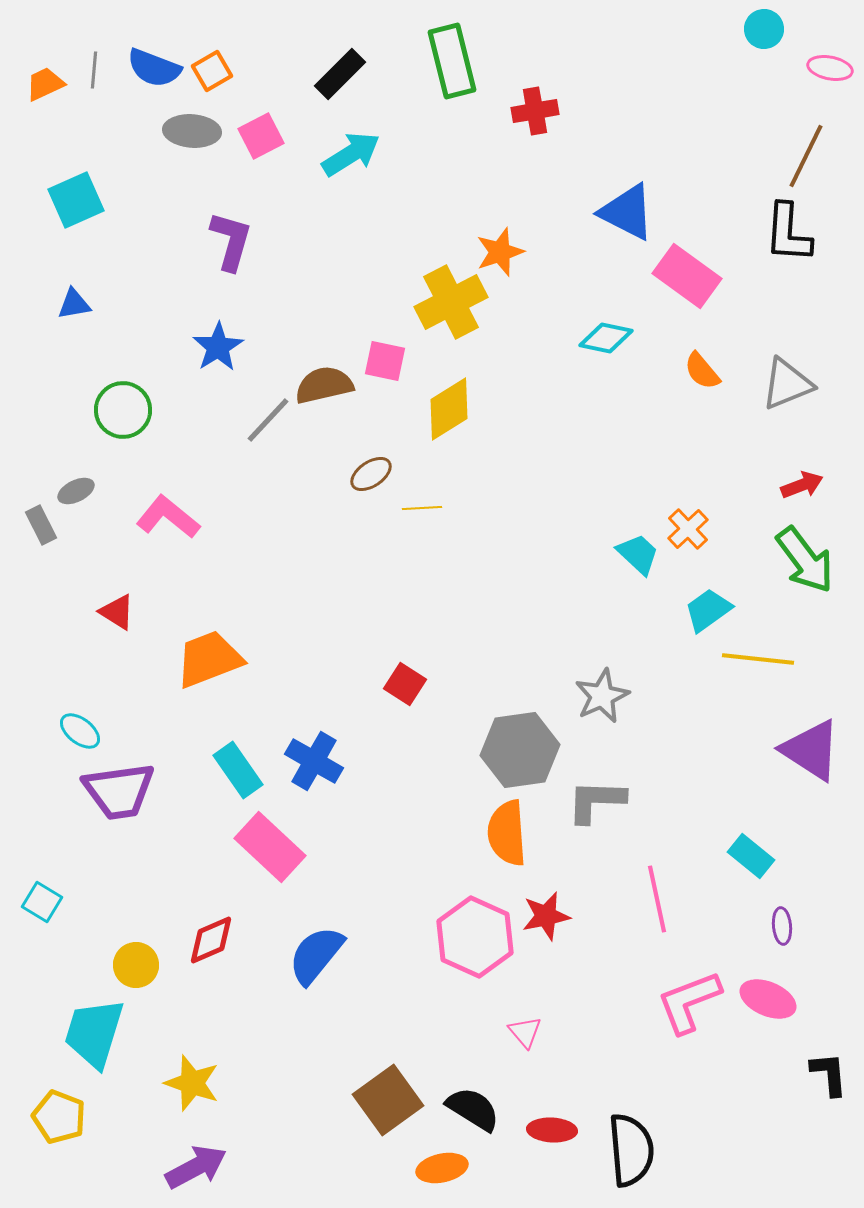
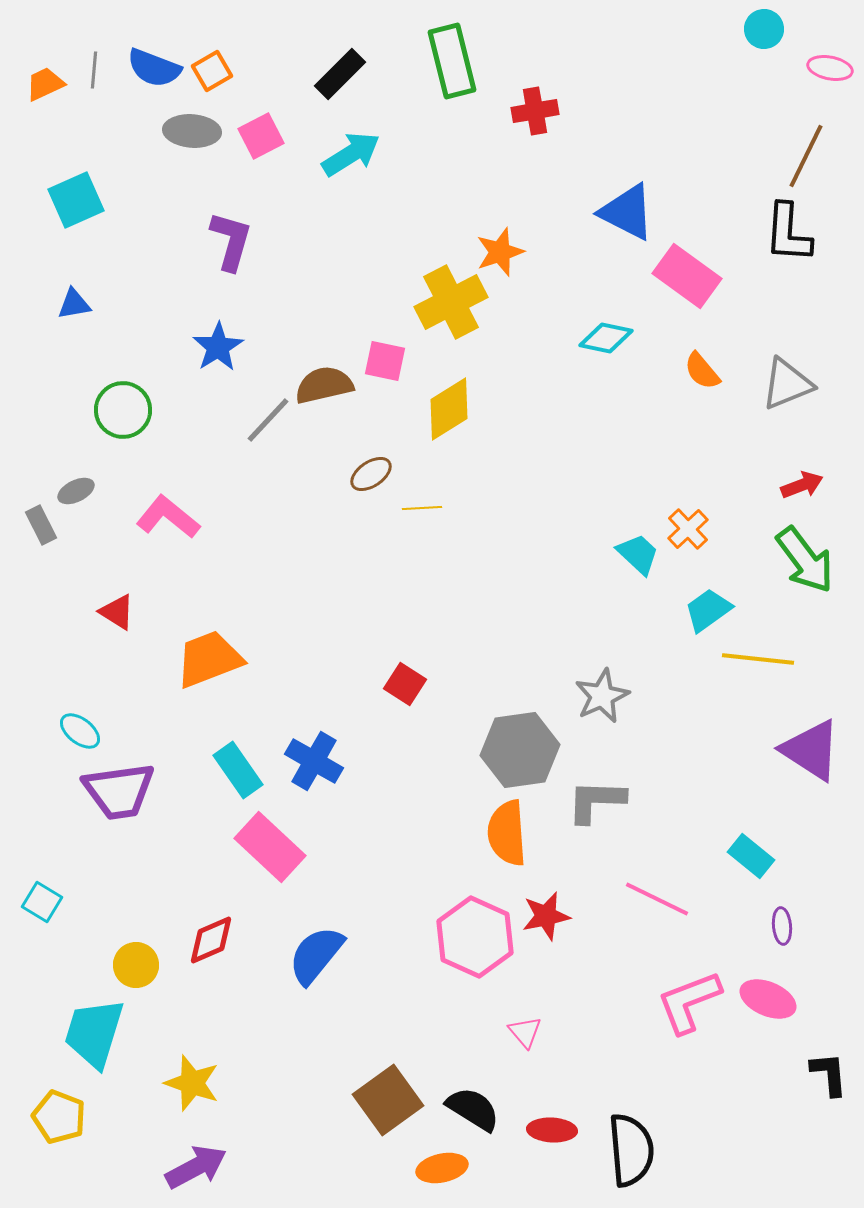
pink line at (657, 899): rotated 52 degrees counterclockwise
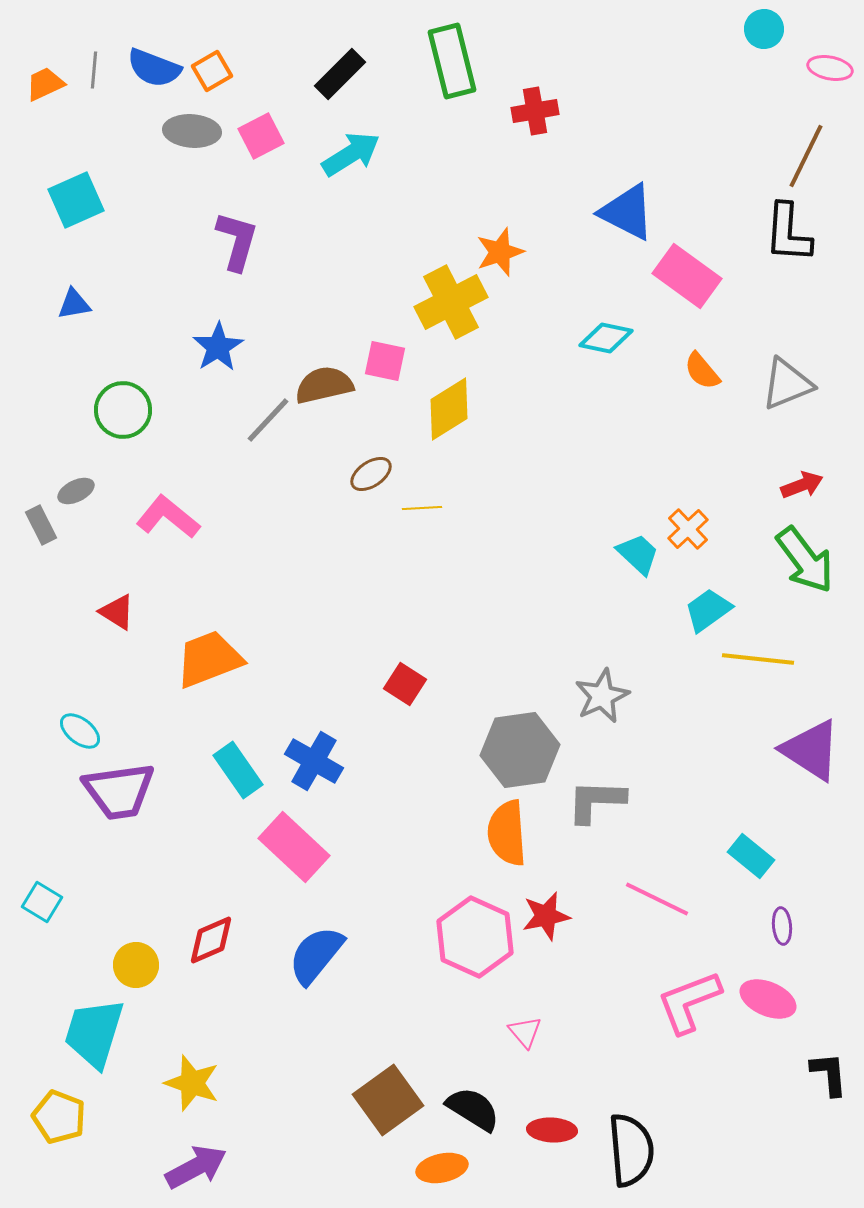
purple L-shape at (231, 241): moved 6 px right
pink rectangle at (270, 847): moved 24 px right
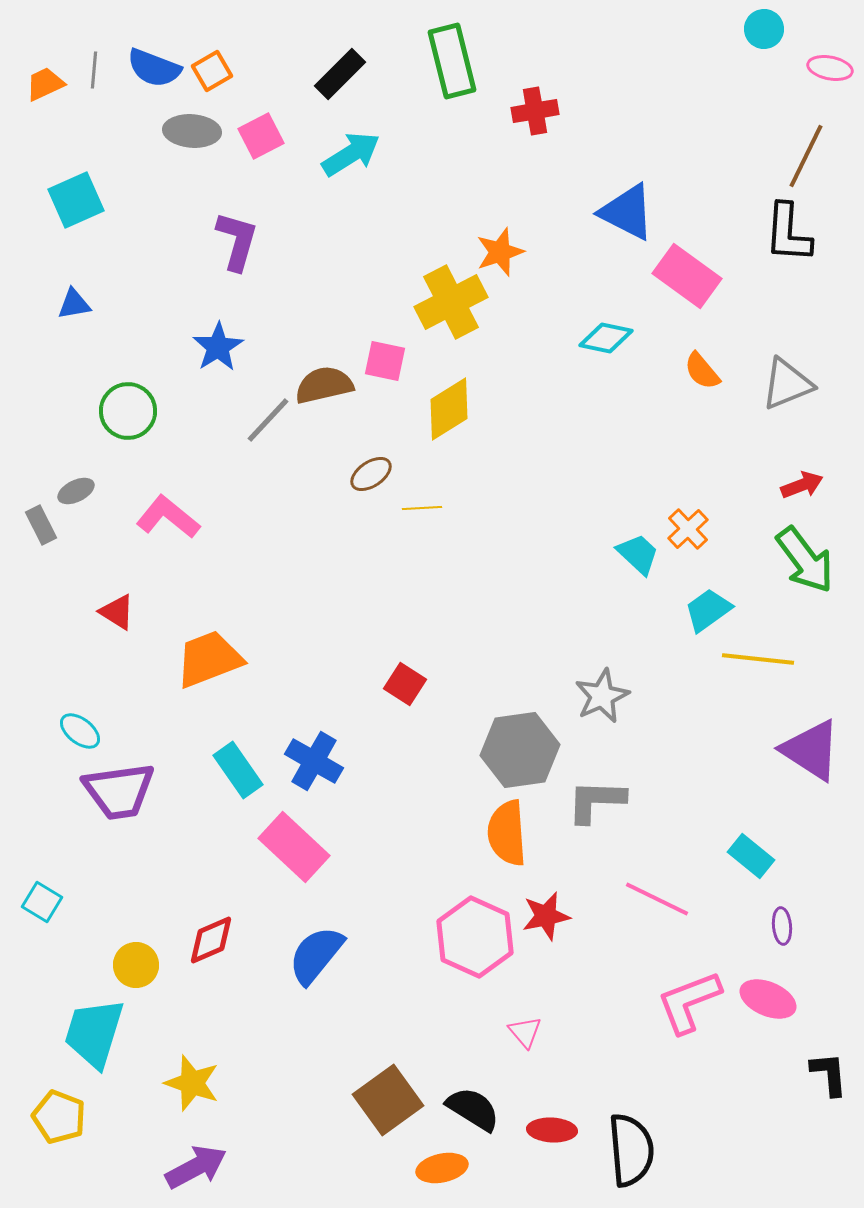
green circle at (123, 410): moved 5 px right, 1 px down
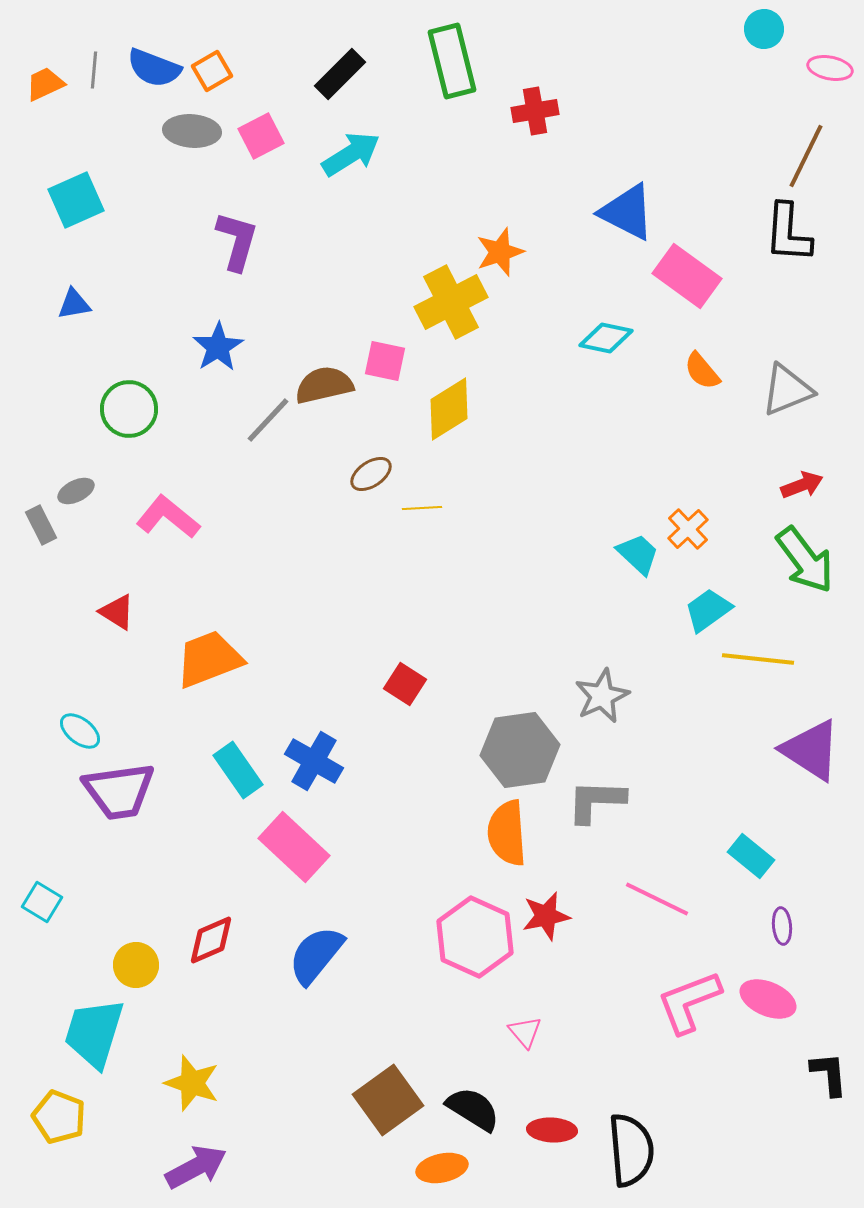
gray triangle at (787, 384): moved 6 px down
green circle at (128, 411): moved 1 px right, 2 px up
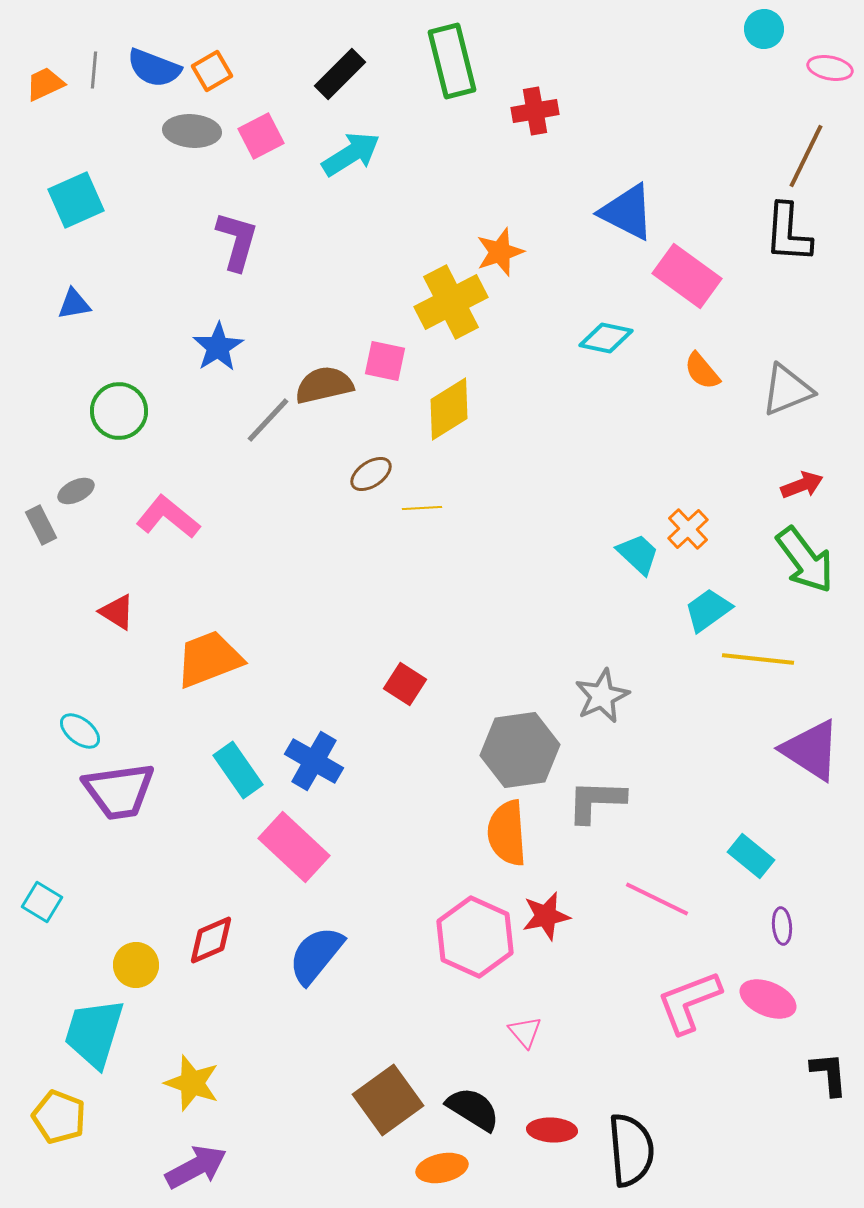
green circle at (129, 409): moved 10 px left, 2 px down
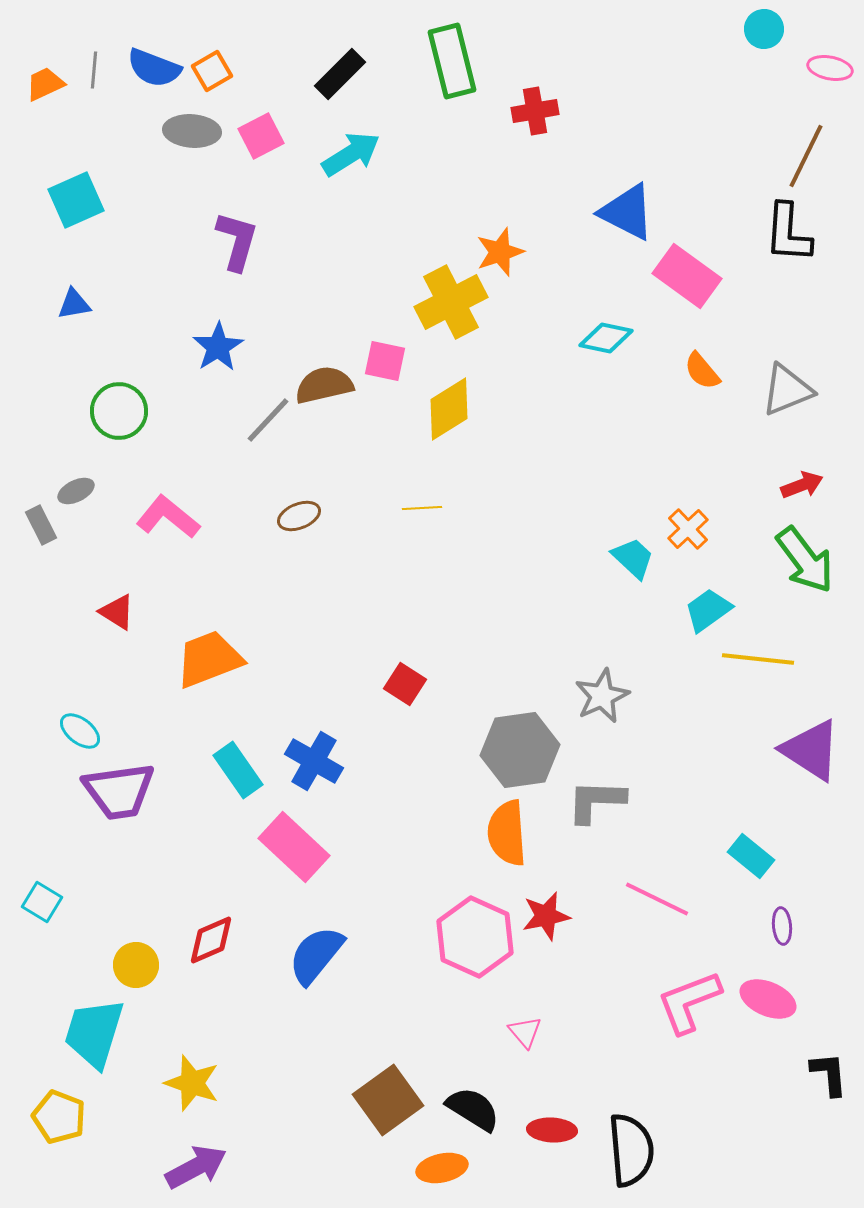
brown ellipse at (371, 474): moved 72 px left, 42 px down; rotated 12 degrees clockwise
cyan trapezoid at (638, 554): moved 5 px left, 4 px down
